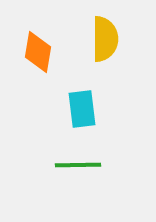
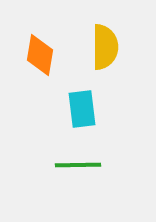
yellow semicircle: moved 8 px down
orange diamond: moved 2 px right, 3 px down
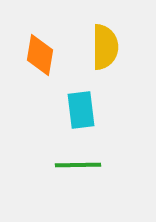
cyan rectangle: moved 1 px left, 1 px down
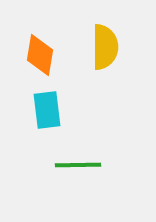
cyan rectangle: moved 34 px left
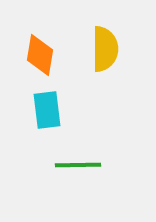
yellow semicircle: moved 2 px down
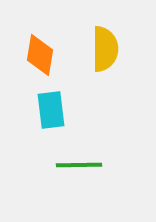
cyan rectangle: moved 4 px right
green line: moved 1 px right
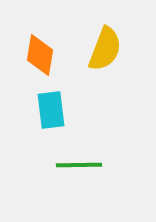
yellow semicircle: rotated 21 degrees clockwise
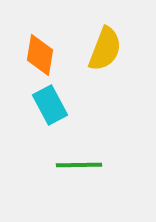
cyan rectangle: moved 1 px left, 5 px up; rotated 21 degrees counterclockwise
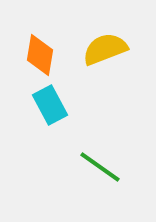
yellow semicircle: rotated 132 degrees counterclockwise
green line: moved 21 px right, 2 px down; rotated 36 degrees clockwise
